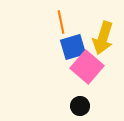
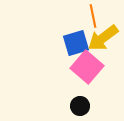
orange line: moved 32 px right, 6 px up
yellow arrow: rotated 36 degrees clockwise
blue square: moved 3 px right, 4 px up
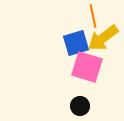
pink square: rotated 24 degrees counterclockwise
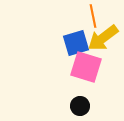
pink square: moved 1 px left
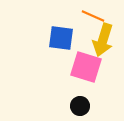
orange line: rotated 55 degrees counterclockwise
yellow arrow: moved 2 px down; rotated 36 degrees counterclockwise
blue square: moved 15 px left, 5 px up; rotated 24 degrees clockwise
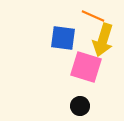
blue square: moved 2 px right
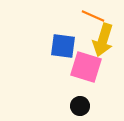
blue square: moved 8 px down
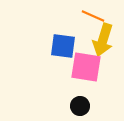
pink square: rotated 8 degrees counterclockwise
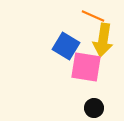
yellow arrow: rotated 8 degrees counterclockwise
blue square: moved 3 px right; rotated 24 degrees clockwise
black circle: moved 14 px right, 2 px down
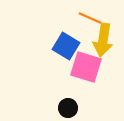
orange line: moved 3 px left, 2 px down
pink square: rotated 8 degrees clockwise
black circle: moved 26 px left
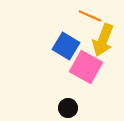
orange line: moved 2 px up
yellow arrow: rotated 12 degrees clockwise
pink square: rotated 12 degrees clockwise
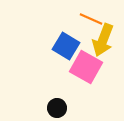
orange line: moved 1 px right, 3 px down
black circle: moved 11 px left
